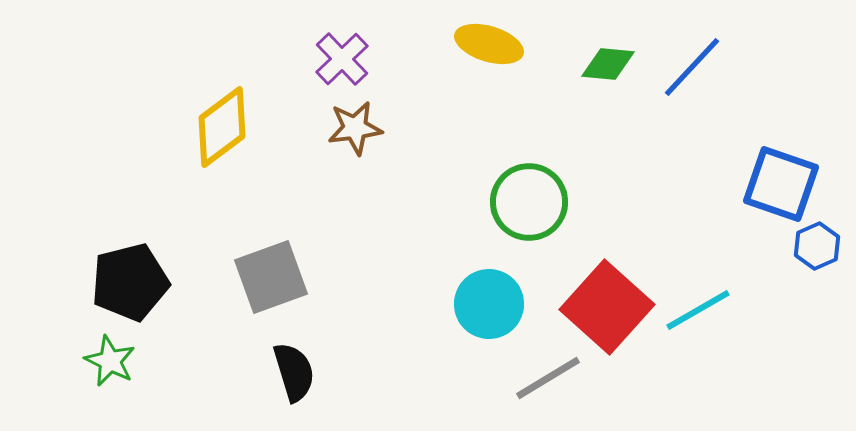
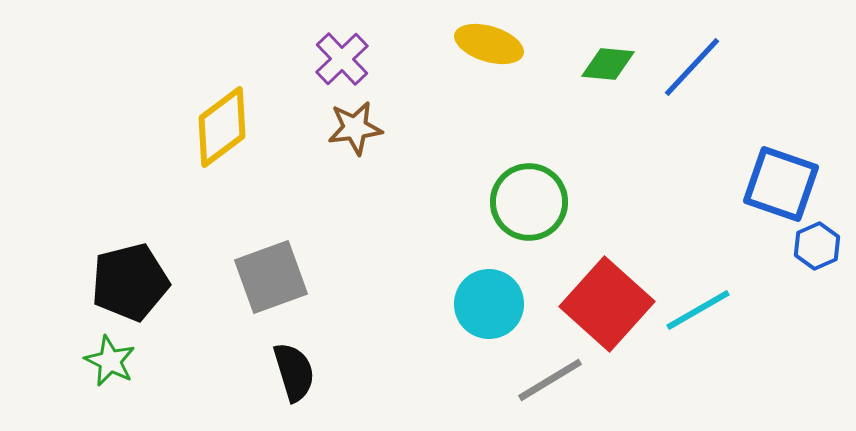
red square: moved 3 px up
gray line: moved 2 px right, 2 px down
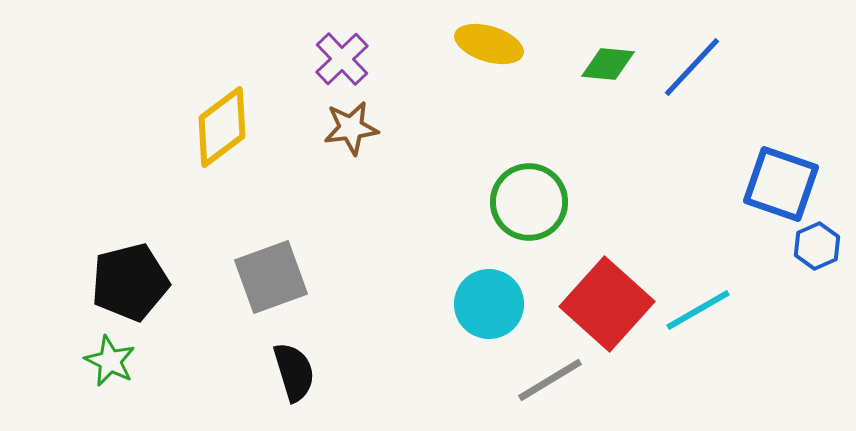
brown star: moved 4 px left
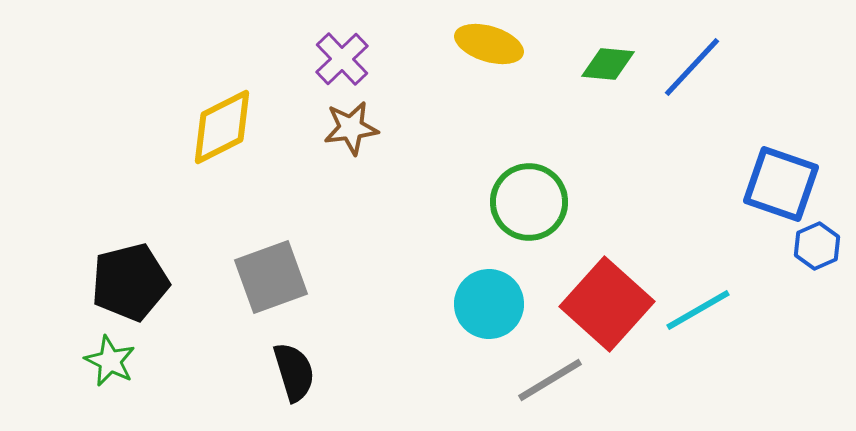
yellow diamond: rotated 10 degrees clockwise
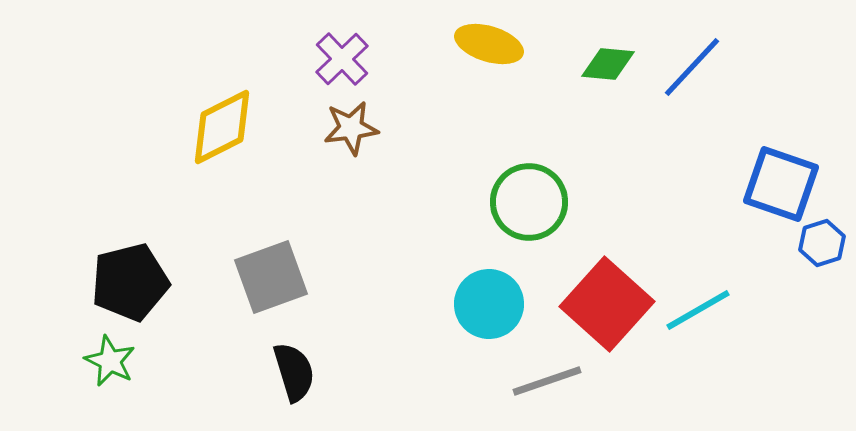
blue hexagon: moved 5 px right, 3 px up; rotated 6 degrees clockwise
gray line: moved 3 px left, 1 px down; rotated 12 degrees clockwise
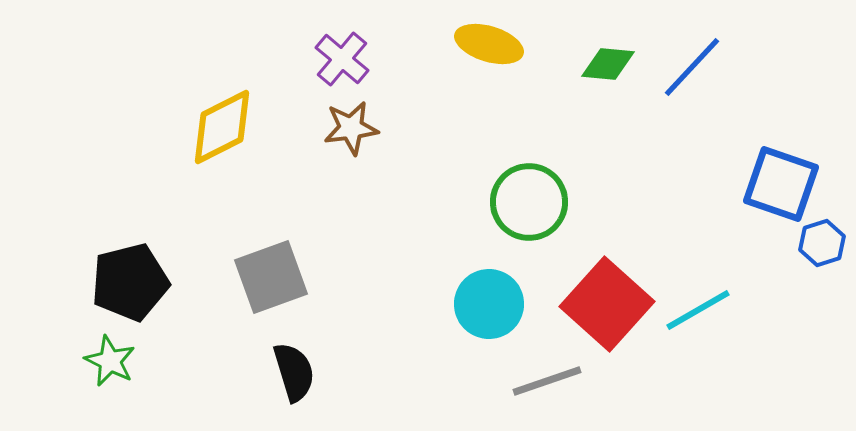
purple cross: rotated 6 degrees counterclockwise
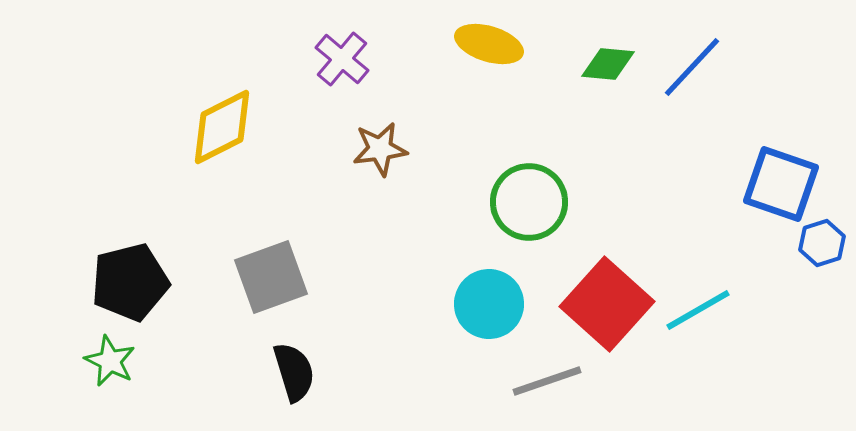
brown star: moved 29 px right, 21 px down
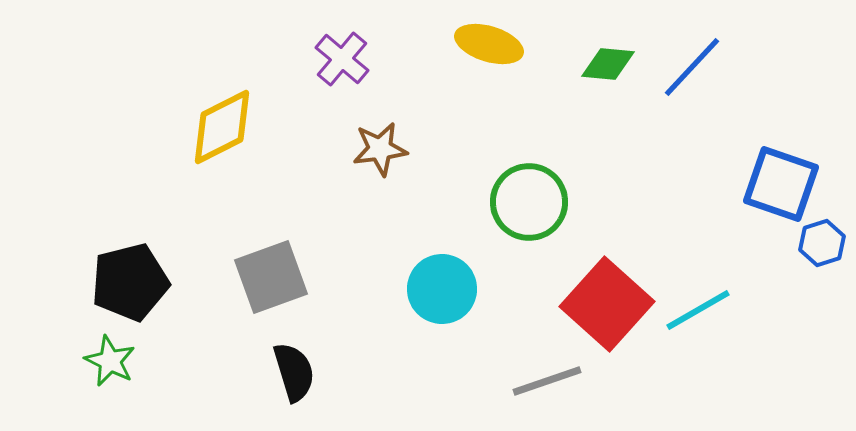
cyan circle: moved 47 px left, 15 px up
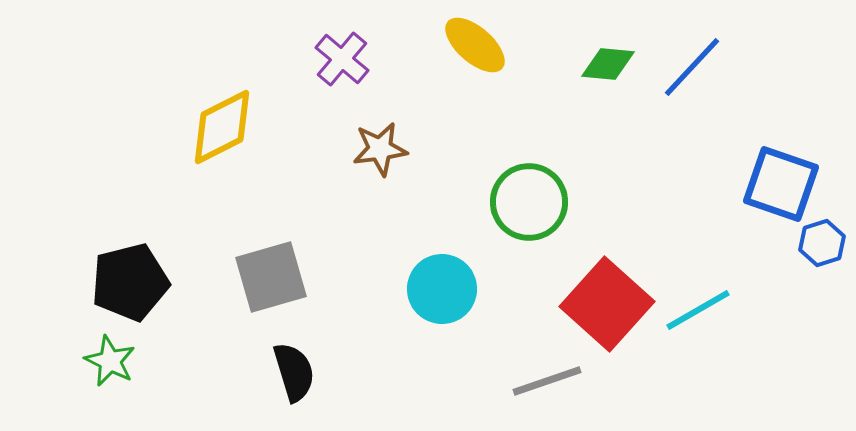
yellow ellipse: moved 14 px left, 1 px down; rotated 24 degrees clockwise
gray square: rotated 4 degrees clockwise
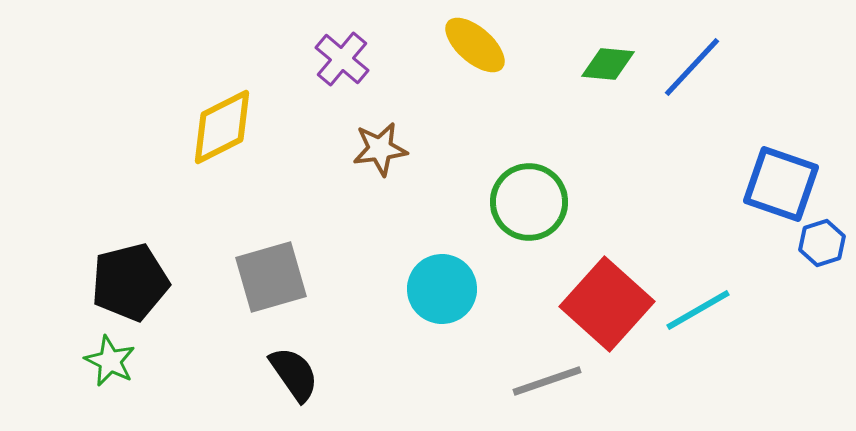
black semicircle: moved 2 px down; rotated 18 degrees counterclockwise
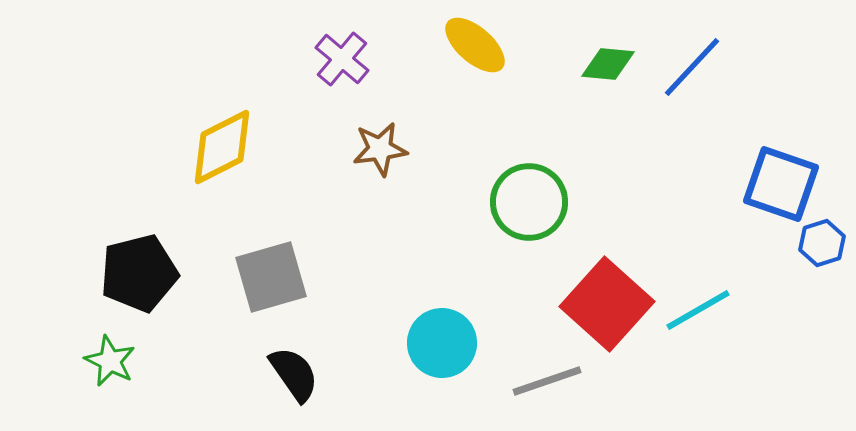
yellow diamond: moved 20 px down
black pentagon: moved 9 px right, 9 px up
cyan circle: moved 54 px down
